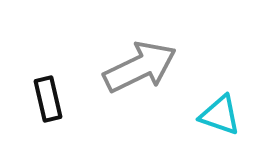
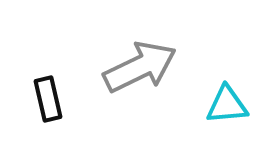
cyan triangle: moved 7 px right, 10 px up; rotated 24 degrees counterclockwise
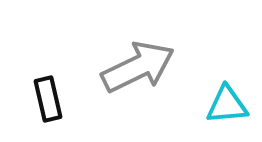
gray arrow: moved 2 px left
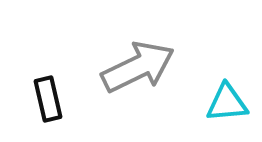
cyan triangle: moved 2 px up
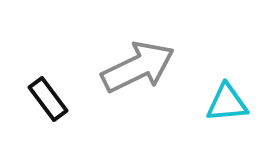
black rectangle: rotated 24 degrees counterclockwise
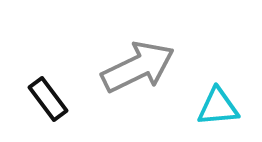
cyan triangle: moved 9 px left, 4 px down
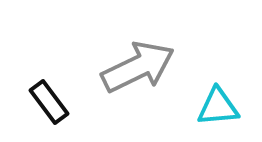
black rectangle: moved 1 px right, 3 px down
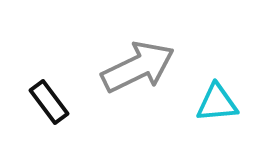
cyan triangle: moved 1 px left, 4 px up
